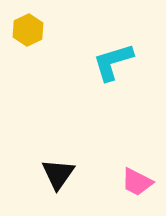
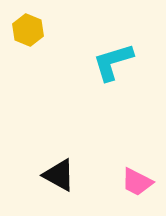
yellow hexagon: rotated 12 degrees counterclockwise
black triangle: moved 1 px right, 1 px down; rotated 36 degrees counterclockwise
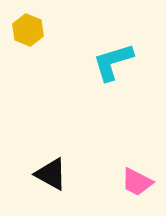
black triangle: moved 8 px left, 1 px up
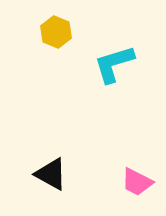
yellow hexagon: moved 28 px right, 2 px down
cyan L-shape: moved 1 px right, 2 px down
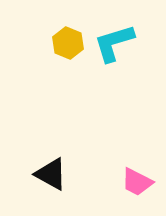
yellow hexagon: moved 12 px right, 11 px down
cyan L-shape: moved 21 px up
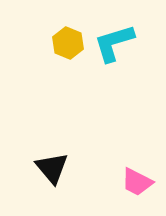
black triangle: moved 1 px right, 6 px up; rotated 21 degrees clockwise
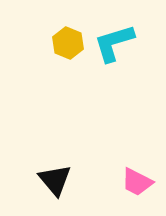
black triangle: moved 3 px right, 12 px down
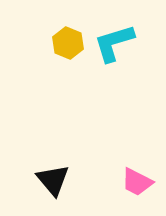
black triangle: moved 2 px left
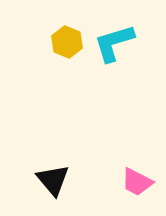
yellow hexagon: moved 1 px left, 1 px up
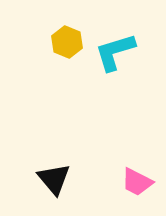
cyan L-shape: moved 1 px right, 9 px down
black triangle: moved 1 px right, 1 px up
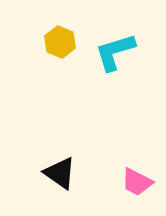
yellow hexagon: moved 7 px left
black triangle: moved 6 px right, 6 px up; rotated 15 degrees counterclockwise
